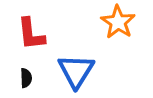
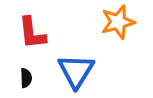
orange star: rotated 24 degrees clockwise
red L-shape: moved 1 px right, 1 px up
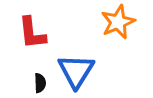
orange star: rotated 8 degrees counterclockwise
black semicircle: moved 14 px right, 5 px down
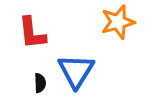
orange star: rotated 8 degrees clockwise
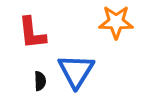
orange star: moved 2 px left; rotated 16 degrees clockwise
black semicircle: moved 2 px up
